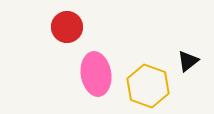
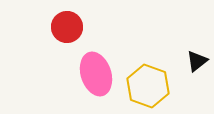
black triangle: moved 9 px right
pink ellipse: rotated 9 degrees counterclockwise
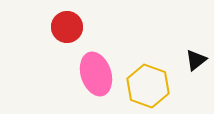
black triangle: moved 1 px left, 1 px up
